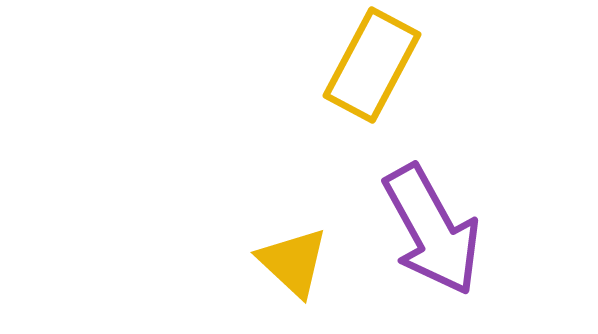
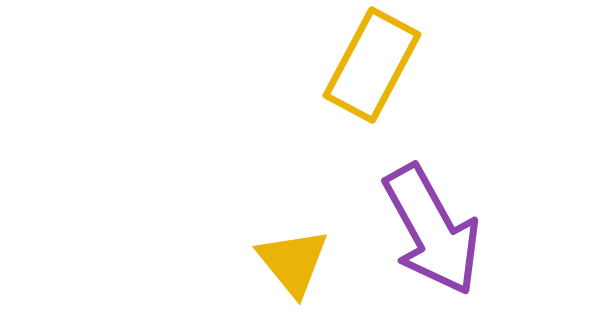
yellow triangle: rotated 8 degrees clockwise
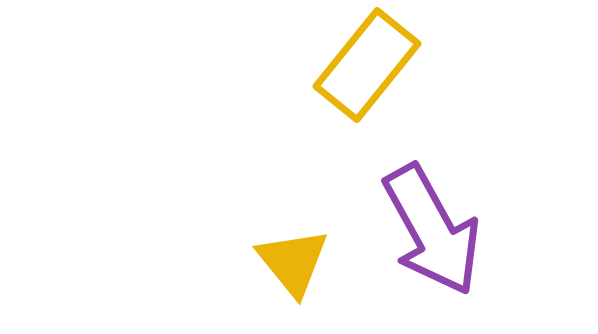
yellow rectangle: moved 5 px left; rotated 11 degrees clockwise
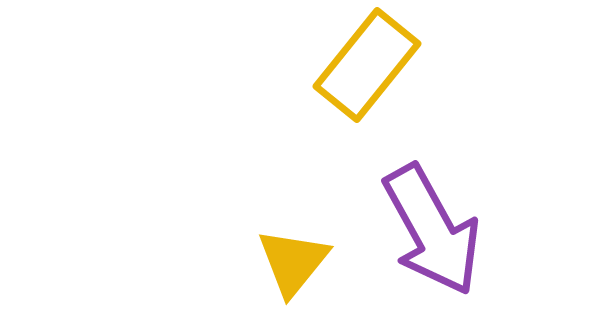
yellow triangle: rotated 18 degrees clockwise
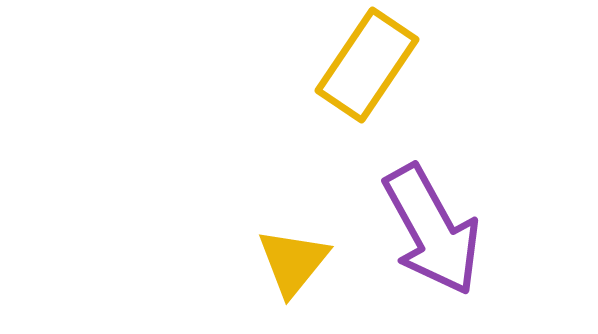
yellow rectangle: rotated 5 degrees counterclockwise
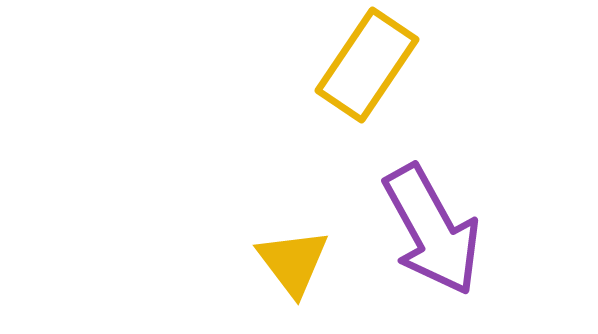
yellow triangle: rotated 16 degrees counterclockwise
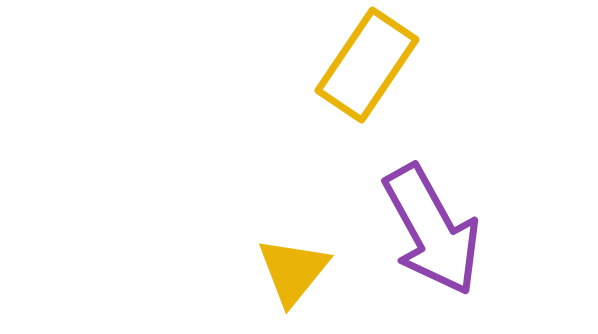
yellow triangle: moved 9 px down; rotated 16 degrees clockwise
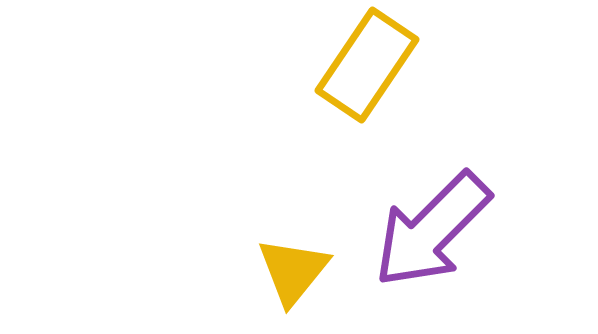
purple arrow: rotated 74 degrees clockwise
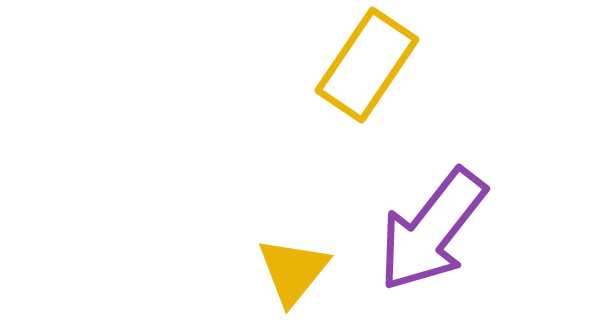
purple arrow: rotated 7 degrees counterclockwise
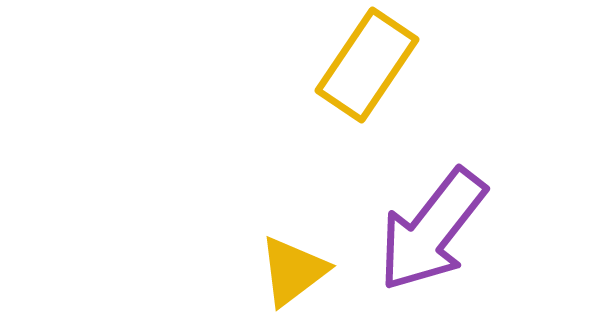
yellow triangle: rotated 14 degrees clockwise
